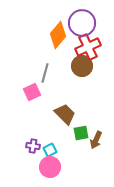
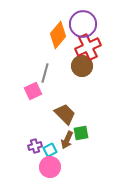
purple circle: moved 1 px right, 1 px down
pink square: moved 1 px right, 1 px up
brown arrow: moved 29 px left
purple cross: moved 2 px right; rotated 24 degrees counterclockwise
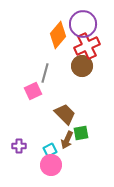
red cross: moved 1 px left, 1 px up
purple cross: moved 16 px left; rotated 16 degrees clockwise
pink circle: moved 1 px right, 2 px up
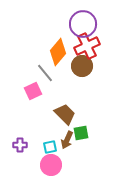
orange diamond: moved 17 px down
gray line: rotated 54 degrees counterclockwise
purple cross: moved 1 px right, 1 px up
cyan square: moved 3 px up; rotated 16 degrees clockwise
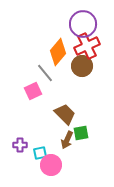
cyan square: moved 10 px left, 6 px down
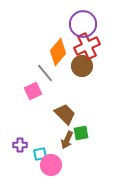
cyan square: moved 1 px down
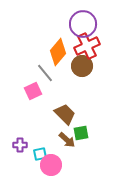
brown arrow: rotated 72 degrees counterclockwise
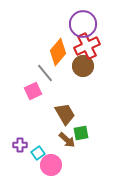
brown circle: moved 1 px right
brown trapezoid: rotated 15 degrees clockwise
cyan square: moved 2 px left, 1 px up; rotated 24 degrees counterclockwise
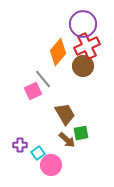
gray line: moved 2 px left, 6 px down
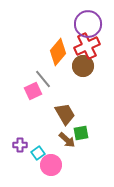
purple circle: moved 5 px right
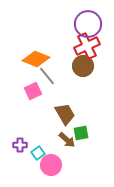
orange diamond: moved 22 px left, 7 px down; rotated 72 degrees clockwise
gray line: moved 4 px right, 3 px up
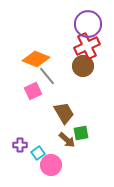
brown trapezoid: moved 1 px left, 1 px up
